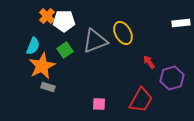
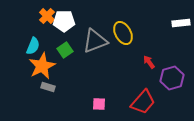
red trapezoid: moved 2 px right, 2 px down; rotated 12 degrees clockwise
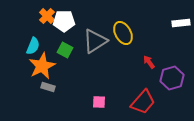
gray triangle: rotated 12 degrees counterclockwise
green square: rotated 28 degrees counterclockwise
pink square: moved 2 px up
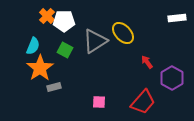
white rectangle: moved 4 px left, 5 px up
yellow ellipse: rotated 15 degrees counterclockwise
red arrow: moved 2 px left
orange star: moved 2 px left, 2 px down; rotated 8 degrees counterclockwise
purple hexagon: rotated 15 degrees counterclockwise
gray rectangle: moved 6 px right; rotated 32 degrees counterclockwise
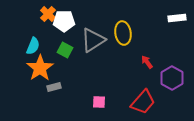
orange cross: moved 1 px right, 2 px up
yellow ellipse: rotated 35 degrees clockwise
gray triangle: moved 2 px left, 1 px up
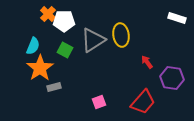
white rectangle: rotated 24 degrees clockwise
yellow ellipse: moved 2 px left, 2 px down
purple hexagon: rotated 20 degrees counterclockwise
pink square: rotated 24 degrees counterclockwise
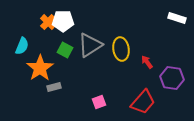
orange cross: moved 8 px down
white pentagon: moved 1 px left
yellow ellipse: moved 14 px down
gray triangle: moved 3 px left, 5 px down
cyan semicircle: moved 11 px left
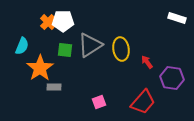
green square: rotated 21 degrees counterclockwise
gray rectangle: rotated 16 degrees clockwise
